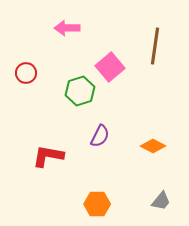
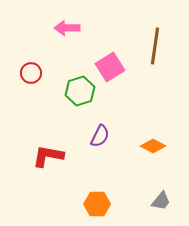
pink square: rotated 8 degrees clockwise
red circle: moved 5 px right
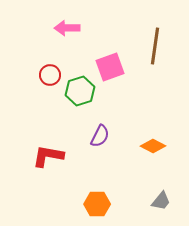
pink square: rotated 12 degrees clockwise
red circle: moved 19 px right, 2 px down
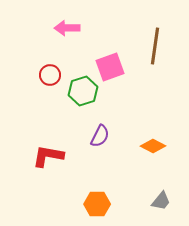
green hexagon: moved 3 px right
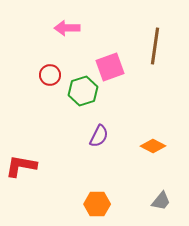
purple semicircle: moved 1 px left
red L-shape: moved 27 px left, 10 px down
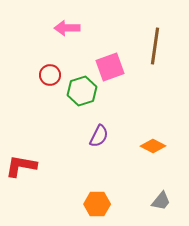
green hexagon: moved 1 px left
